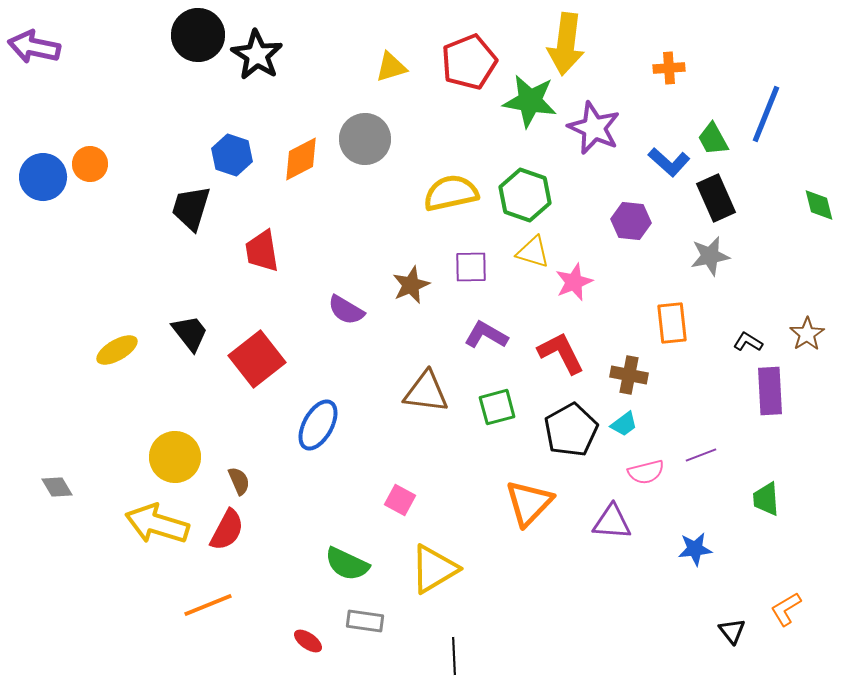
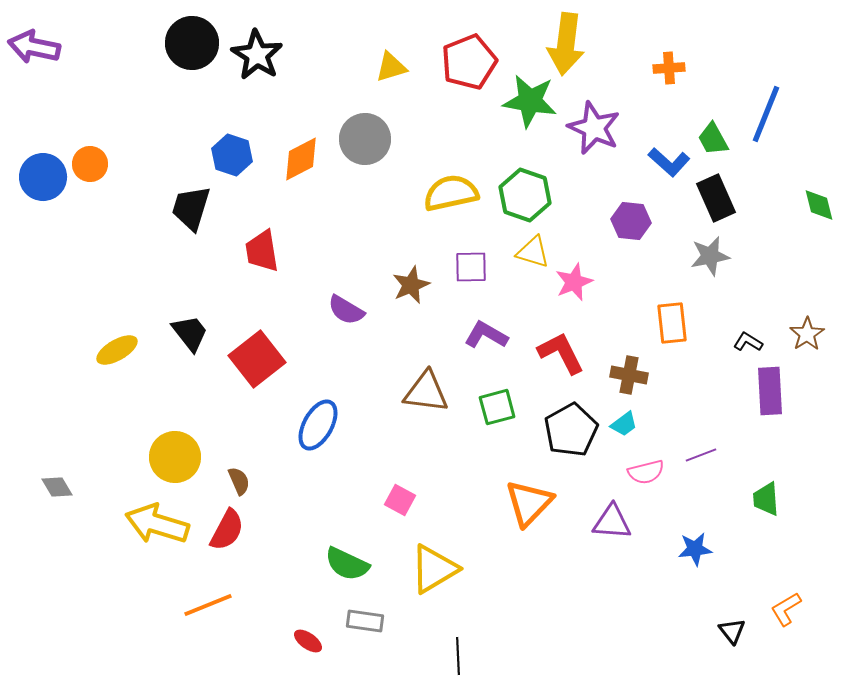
black circle at (198, 35): moved 6 px left, 8 px down
black line at (454, 656): moved 4 px right
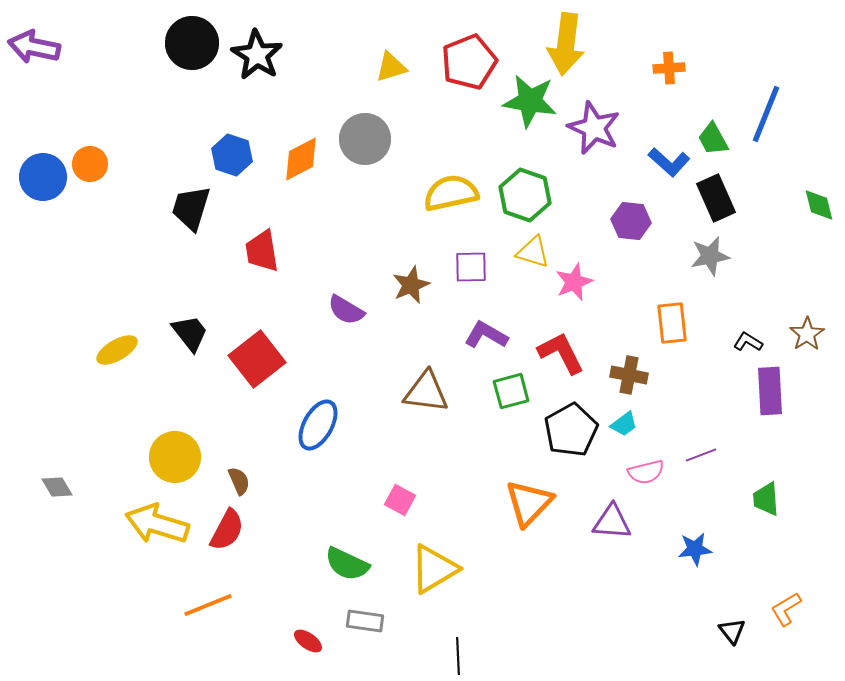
green square at (497, 407): moved 14 px right, 16 px up
